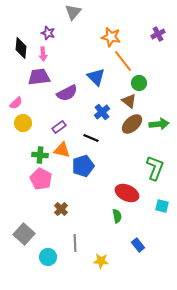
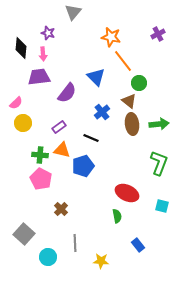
purple semicircle: rotated 25 degrees counterclockwise
brown ellipse: rotated 55 degrees counterclockwise
green L-shape: moved 4 px right, 5 px up
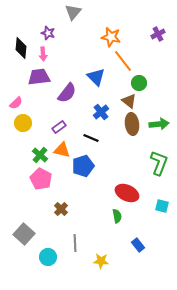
blue cross: moved 1 px left
green cross: rotated 35 degrees clockwise
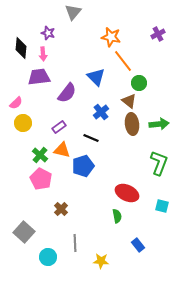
gray square: moved 2 px up
